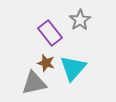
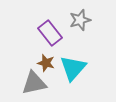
gray star: rotated 15 degrees clockwise
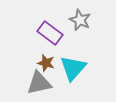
gray star: rotated 30 degrees counterclockwise
purple rectangle: rotated 15 degrees counterclockwise
gray triangle: moved 5 px right
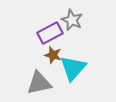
gray star: moved 8 px left
purple rectangle: rotated 65 degrees counterclockwise
brown star: moved 7 px right, 8 px up
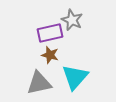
purple rectangle: rotated 15 degrees clockwise
brown star: moved 3 px left
cyan triangle: moved 2 px right, 9 px down
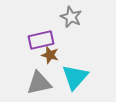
gray star: moved 1 px left, 3 px up
purple rectangle: moved 9 px left, 7 px down
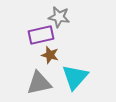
gray star: moved 12 px left; rotated 15 degrees counterclockwise
purple rectangle: moved 5 px up
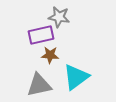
brown star: rotated 12 degrees counterclockwise
cyan triangle: moved 1 px right; rotated 12 degrees clockwise
gray triangle: moved 2 px down
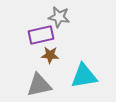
cyan triangle: moved 8 px right, 1 px up; rotated 28 degrees clockwise
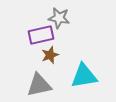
gray star: moved 1 px down
brown star: rotated 24 degrees counterclockwise
